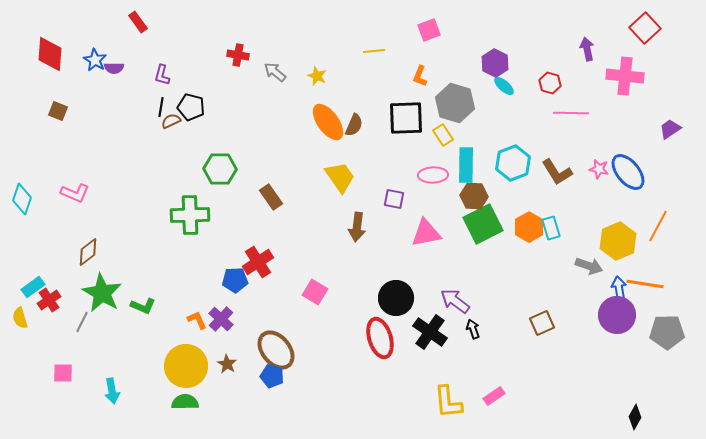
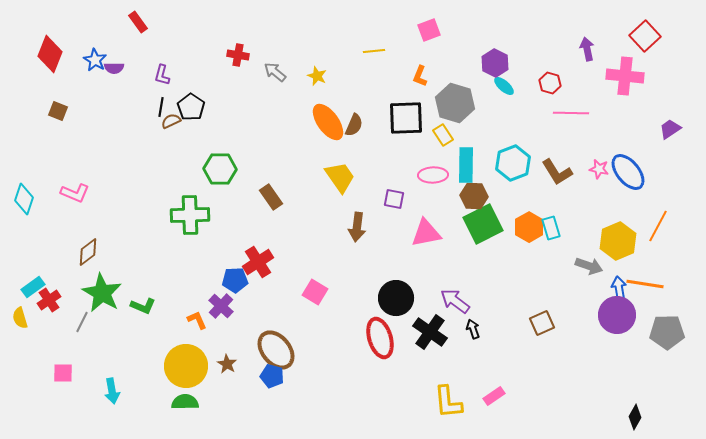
red square at (645, 28): moved 8 px down
red diamond at (50, 54): rotated 18 degrees clockwise
black pentagon at (191, 107): rotated 20 degrees clockwise
cyan diamond at (22, 199): moved 2 px right
purple cross at (221, 319): moved 13 px up
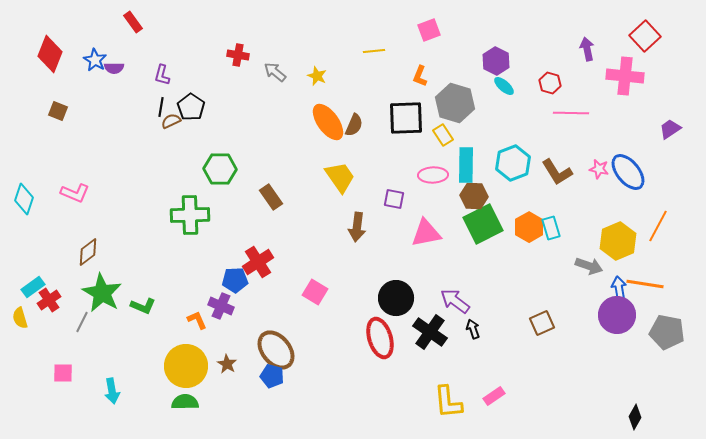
red rectangle at (138, 22): moved 5 px left
purple hexagon at (495, 63): moved 1 px right, 2 px up
purple cross at (221, 306): rotated 20 degrees counterclockwise
gray pentagon at (667, 332): rotated 12 degrees clockwise
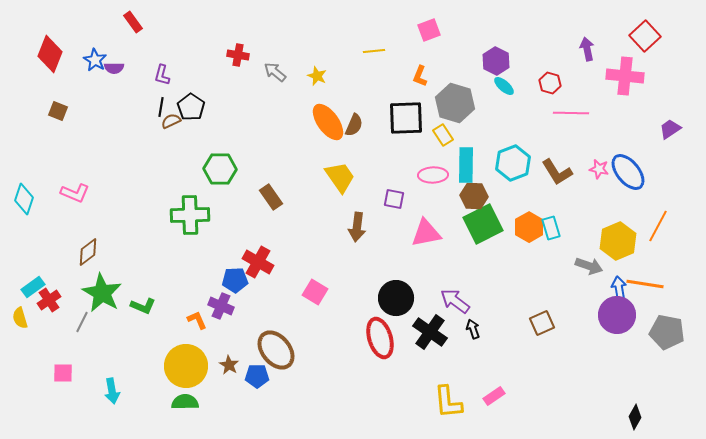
red cross at (258, 262): rotated 28 degrees counterclockwise
brown star at (227, 364): moved 2 px right, 1 px down
blue pentagon at (272, 376): moved 15 px left; rotated 15 degrees counterclockwise
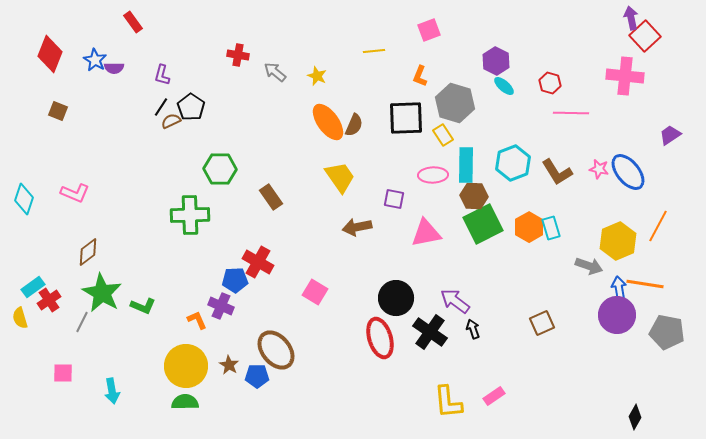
purple arrow at (587, 49): moved 44 px right, 31 px up
black line at (161, 107): rotated 24 degrees clockwise
purple trapezoid at (670, 129): moved 6 px down
brown arrow at (357, 227): rotated 72 degrees clockwise
